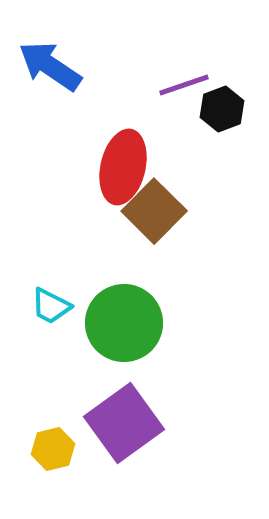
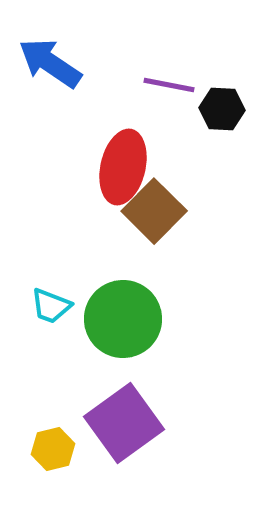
blue arrow: moved 3 px up
purple line: moved 15 px left; rotated 30 degrees clockwise
black hexagon: rotated 24 degrees clockwise
cyan trapezoid: rotated 6 degrees counterclockwise
green circle: moved 1 px left, 4 px up
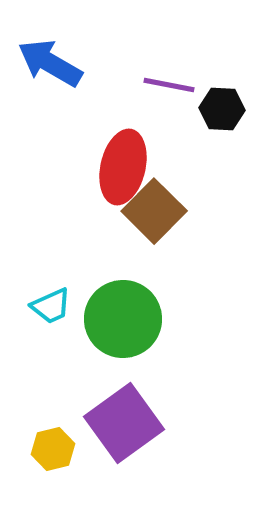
blue arrow: rotated 4 degrees counterclockwise
cyan trapezoid: rotated 45 degrees counterclockwise
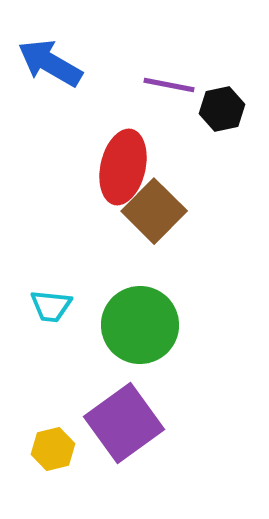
black hexagon: rotated 15 degrees counterclockwise
cyan trapezoid: rotated 30 degrees clockwise
green circle: moved 17 px right, 6 px down
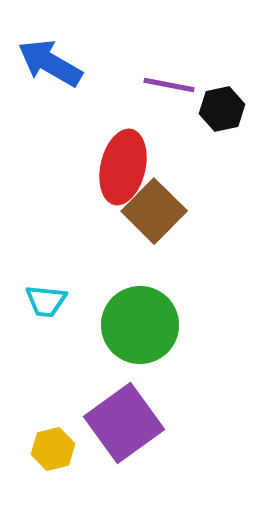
cyan trapezoid: moved 5 px left, 5 px up
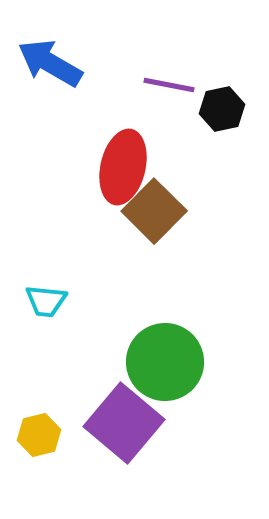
green circle: moved 25 px right, 37 px down
purple square: rotated 14 degrees counterclockwise
yellow hexagon: moved 14 px left, 14 px up
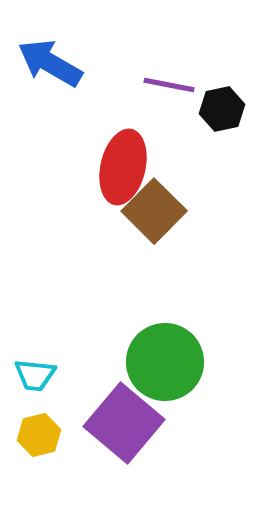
cyan trapezoid: moved 11 px left, 74 px down
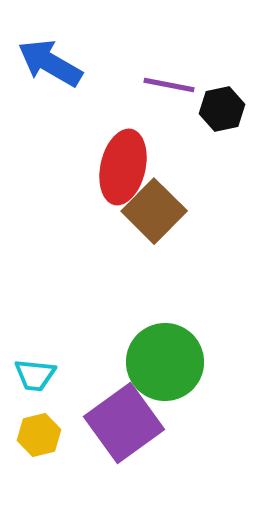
purple square: rotated 14 degrees clockwise
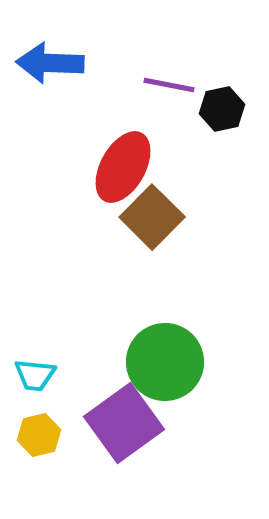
blue arrow: rotated 28 degrees counterclockwise
red ellipse: rotated 16 degrees clockwise
brown square: moved 2 px left, 6 px down
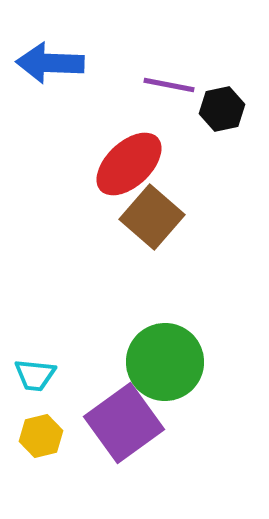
red ellipse: moved 6 px right, 3 px up; rotated 18 degrees clockwise
brown square: rotated 4 degrees counterclockwise
yellow hexagon: moved 2 px right, 1 px down
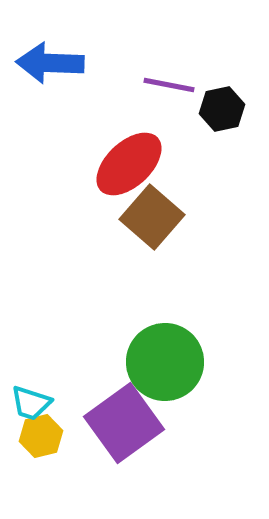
cyan trapezoid: moved 4 px left, 28 px down; rotated 12 degrees clockwise
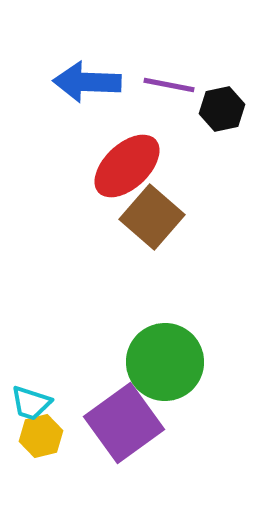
blue arrow: moved 37 px right, 19 px down
red ellipse: moved 2 px left, 2 px down
